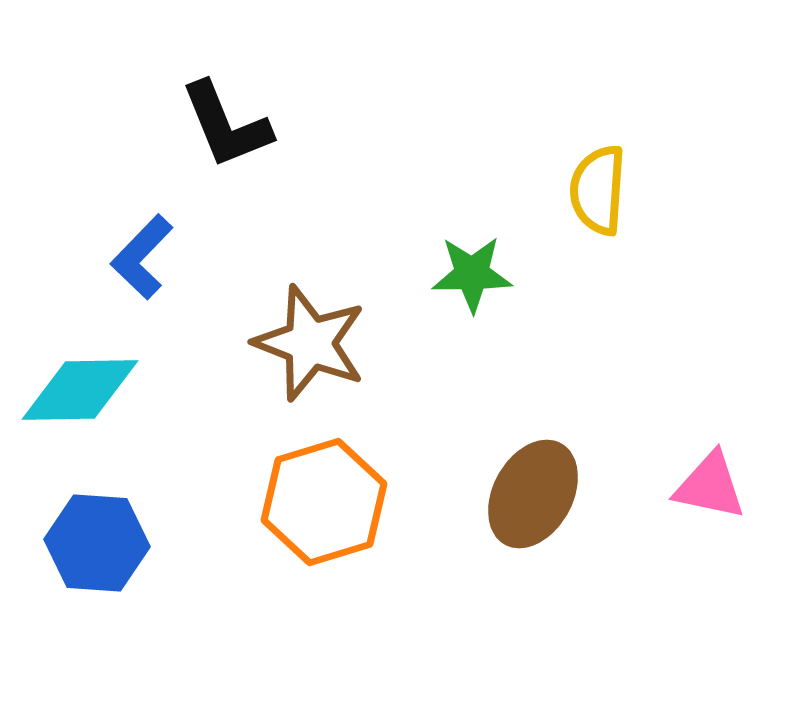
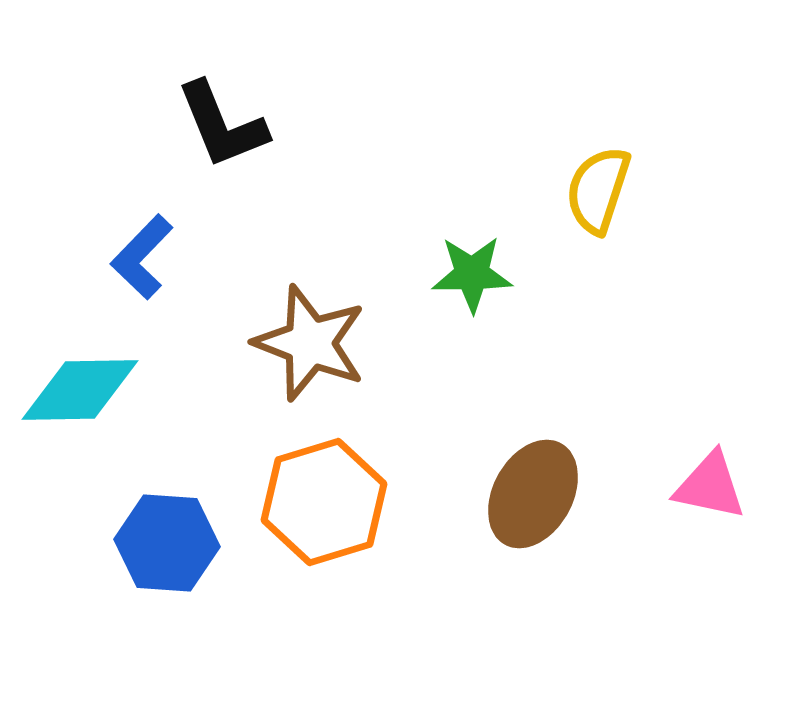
black L-shape: moved 4 px left
yellow semicircle: rotated 14 degrees clockwise
blue hexagon: moved 70 px right
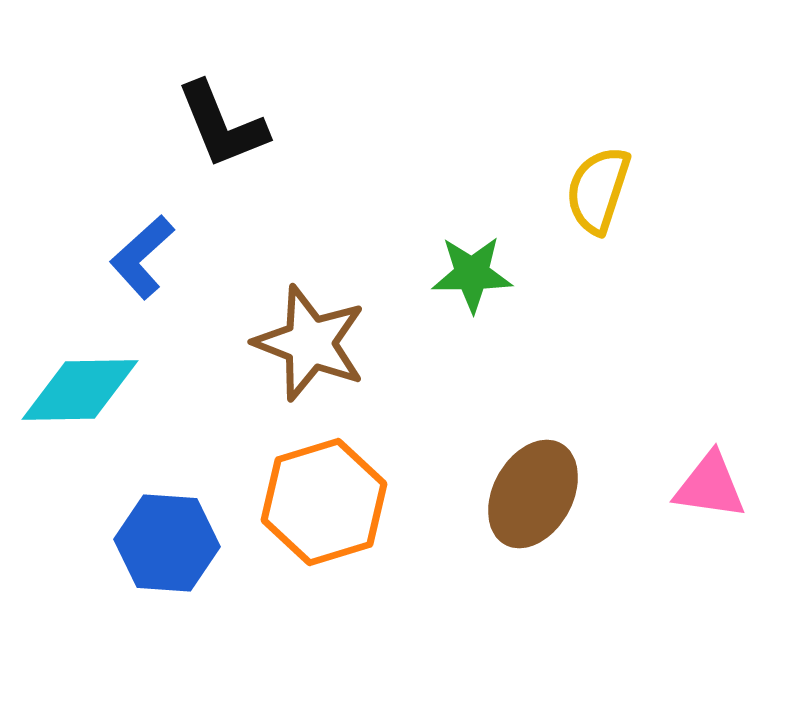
blue L-shape: rotated 4 degrees clockwise
pink triangle: rotated 4 degrees counterclockwise
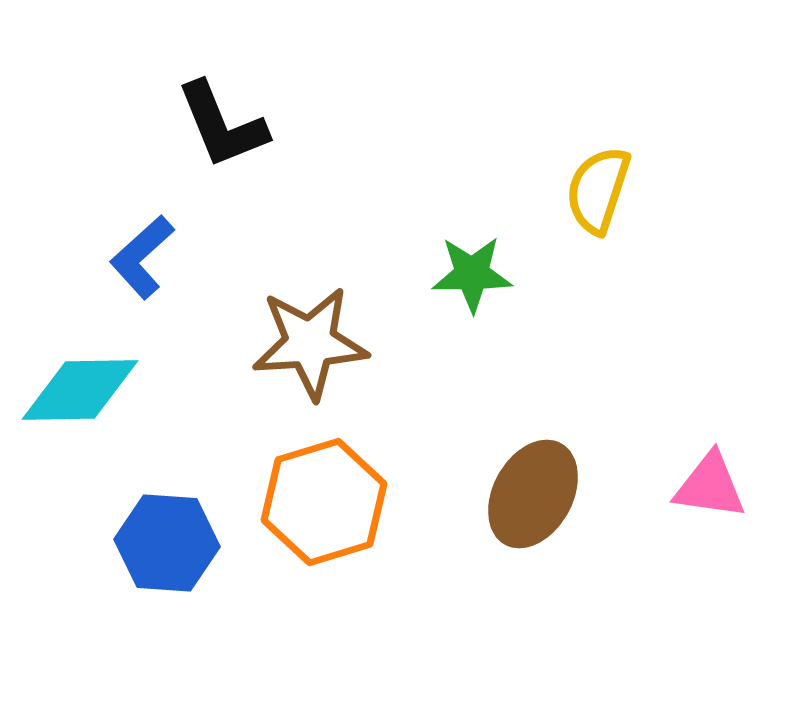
brown star: rotated 25 degrees counterclockwise
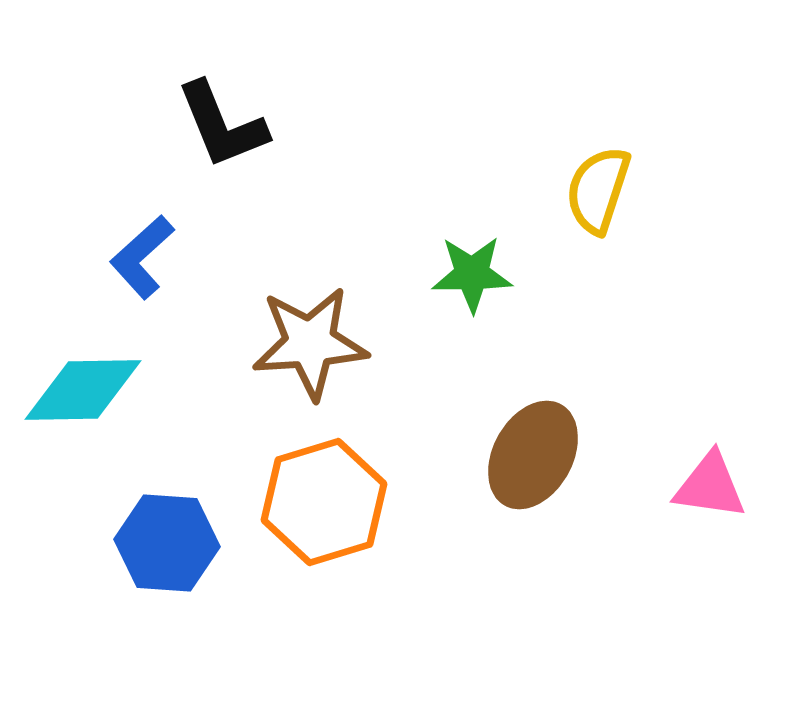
cyan diamond: moved 3 px right
brown ellipse: moved 39 px up
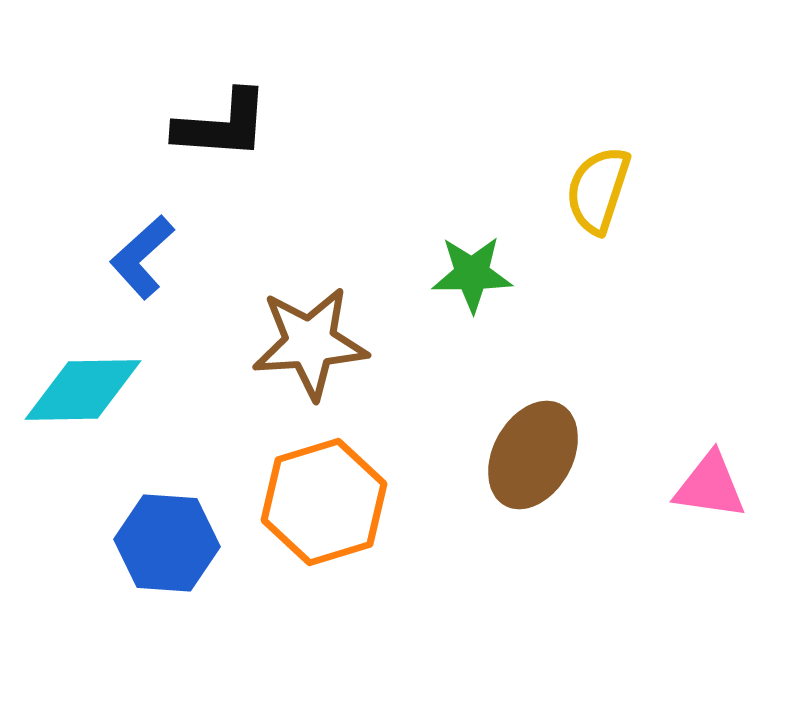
black L-shape: rotated 64 degrees counterclockwise
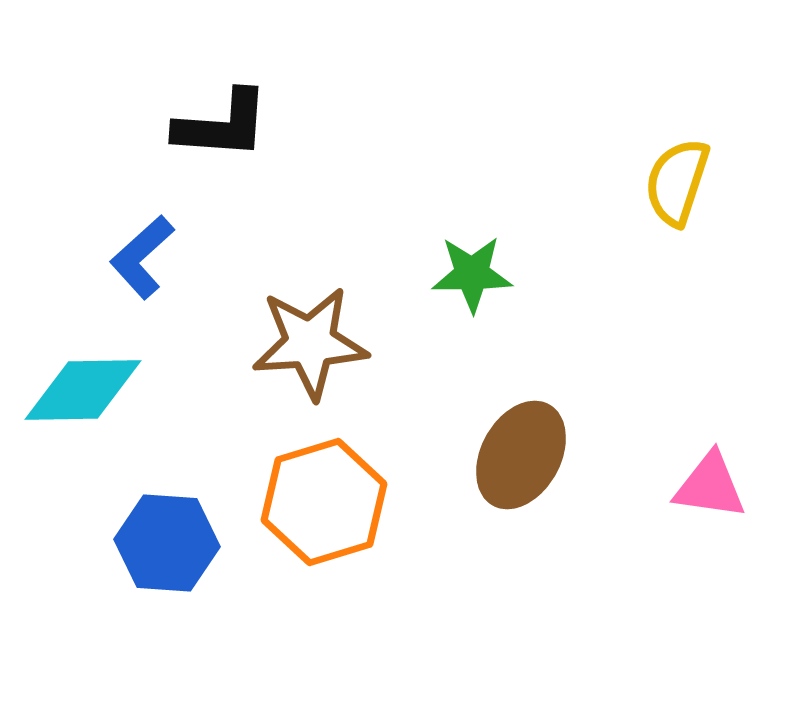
yellow semicircle: moved 79 px right, 8 px up
brown ellipse: moved 12 px left
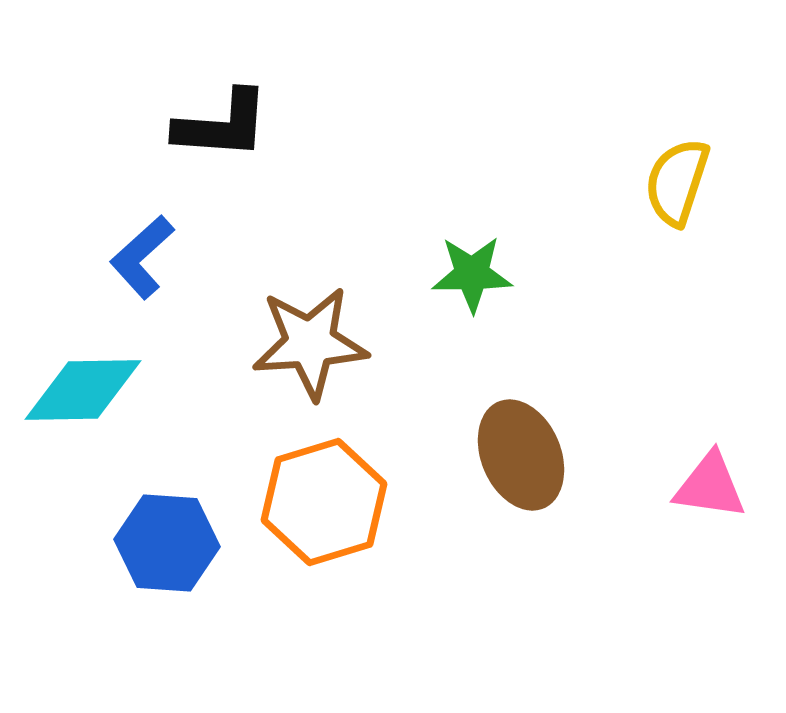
brown ellipse: rotated 52 degrees counterclockwise
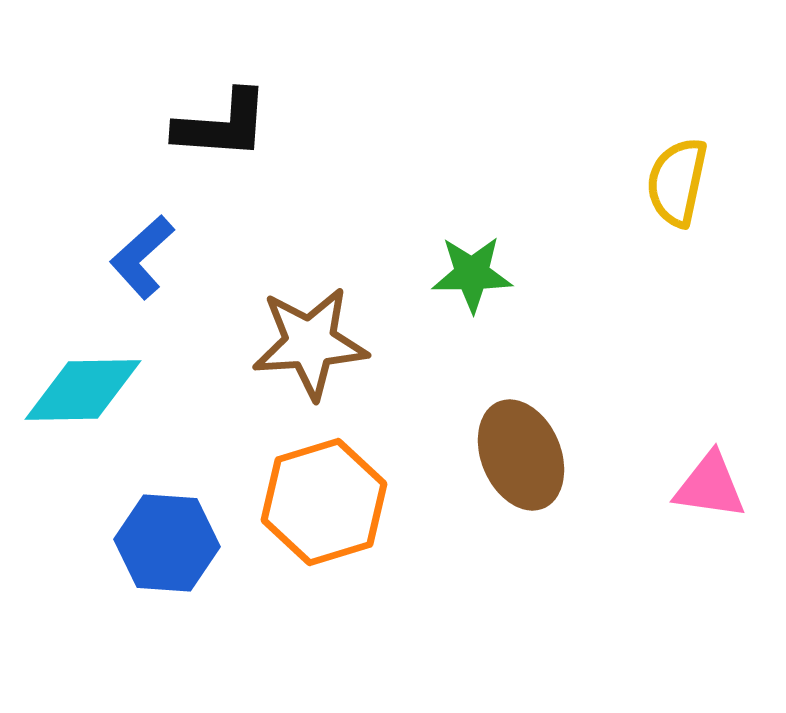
yellow semicircle: rotated 6 degrees counterclockwise
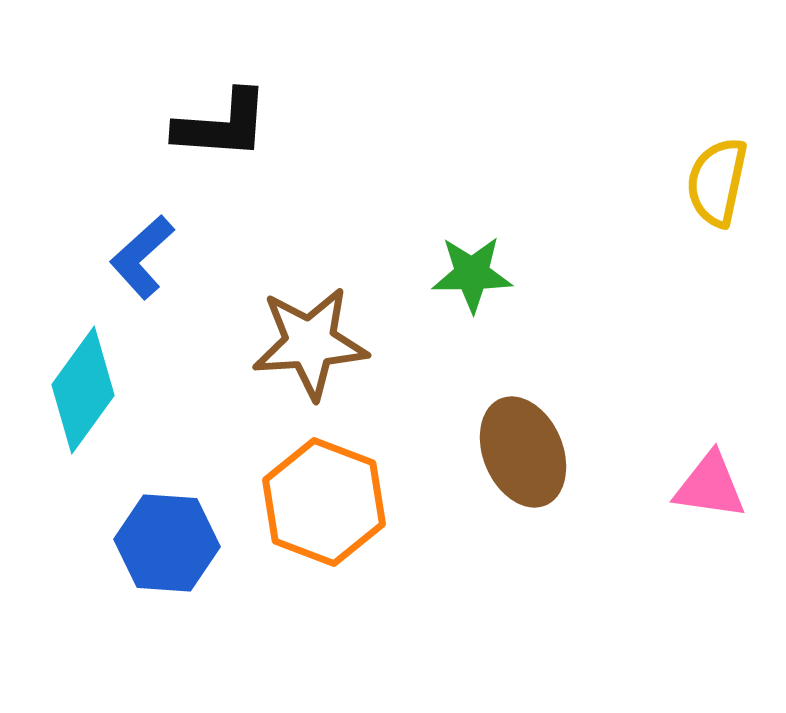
yellow semicircle: moved 40 px right
cyan diamond: rotated 53 degrees counterclockwise
brown ellipse: moved 2 px right, 3 px up
orange hexagon: rotated 22 degrees counterclockwise
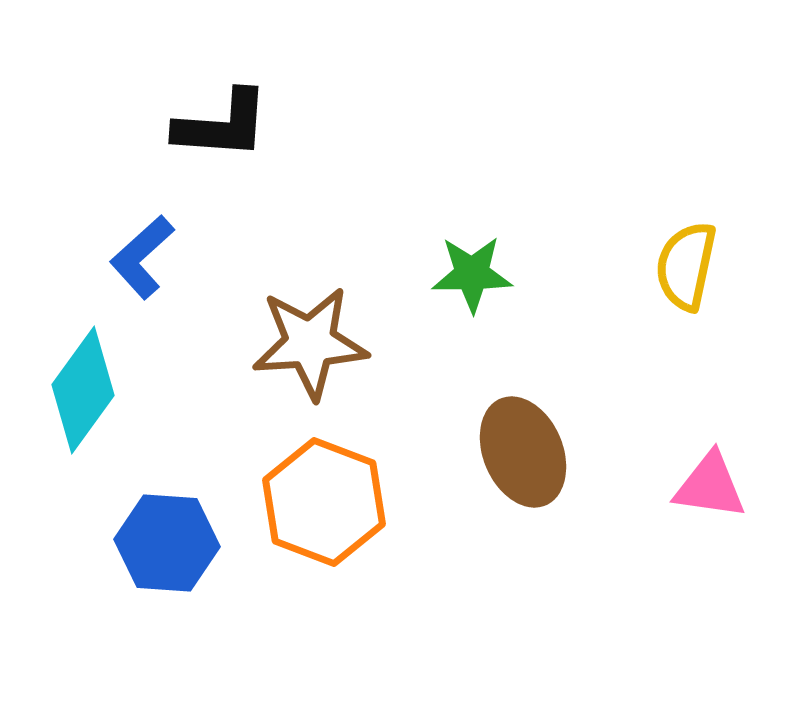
yellow semicircle: moved 31 px left, 84 px down
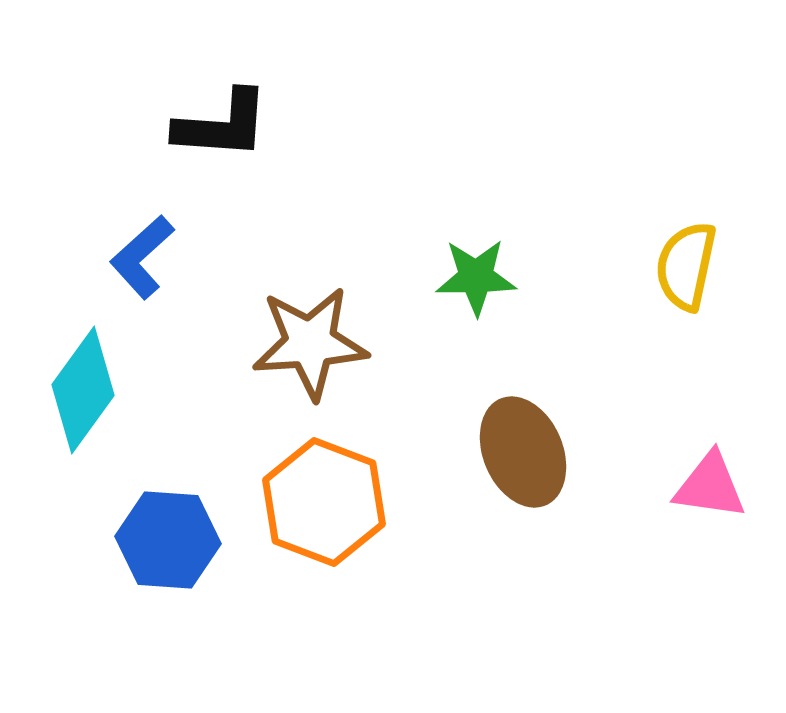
green star: moved 4 px right, 3 px down
blue hexagon: moved 1 px right, 3 px up
